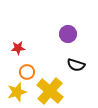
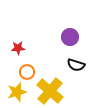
purple circle: moved 2 px right, 3 px down
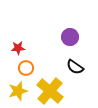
black semicircle: moved 1 px left, 2 px down; rotated 18 degrees clockwise
orange circle: moved 1 px left, 4 px up
yellow star: moved 1 px right, 1 px up
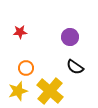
red star: moved 2 px right, 16 px up
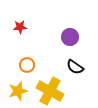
red star: moved 5 px up
orange circle: moved 1 px right, 3 px up
yellow cross: rotated 12 degrees counterclockwise
